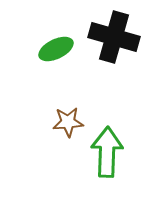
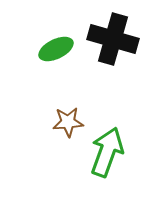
black cross: moved 1 px left, 2 px down
green arrow: rotated 18 degrees clockwise
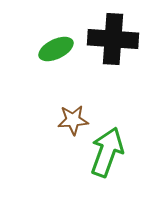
black cross: rotated 12 degrees counterclockwise
brown star: moved 5 px right, 2 px up
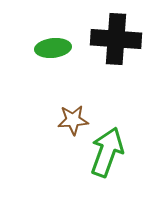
black cross: moved 3 px right
green ellipse: moved 3 px left, 1 px up; rotated 20 degrees clockwise
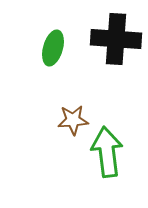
green ellipse: rotated 68 degrees counterclockwise
green arrow: rotated 27 degrees counterclockwise
